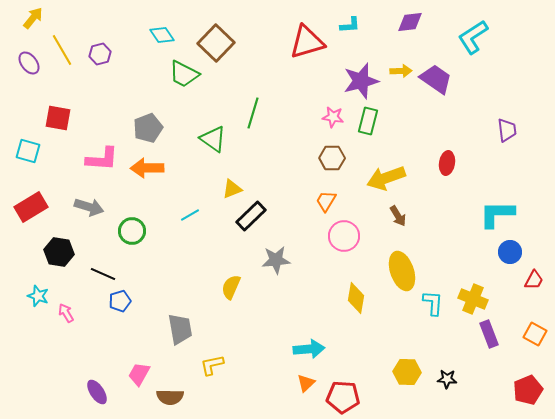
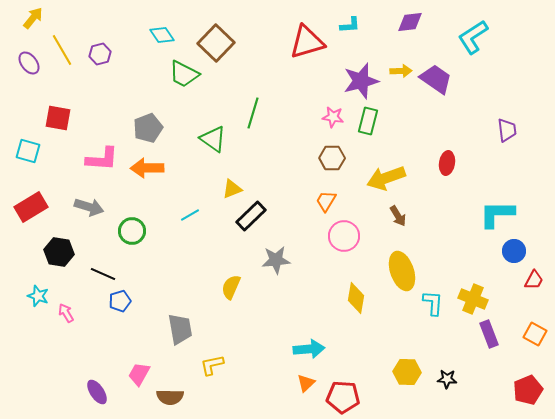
blue circle at (510, 252): moved 4 px right, 1 px up
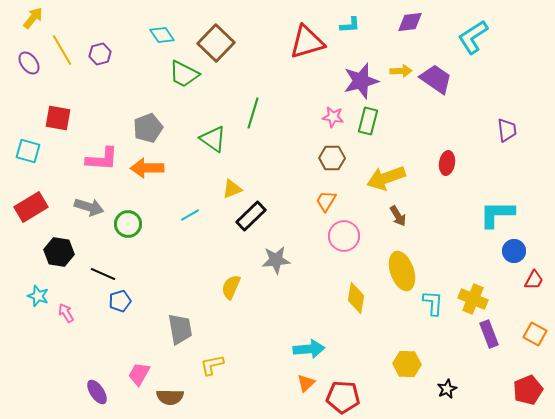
green circle at (132, 231): moved 4 px left, 7 px up
yellow hexagon at (407, 372): moved 8 px up
black star at (447, 379): moved 10 px down; rotated 30 degrees counterclockwise
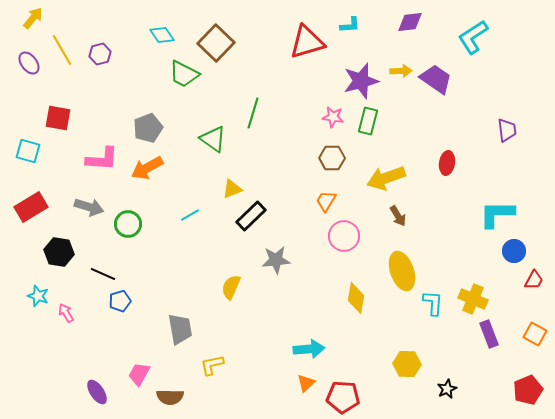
orange arrow at (147, 168): rotated 28 degrees counterclockwise
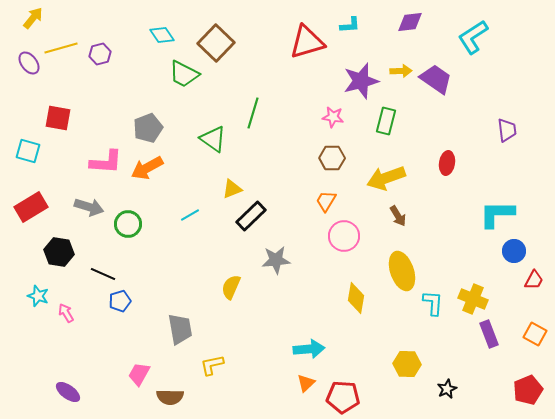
yellow line at (62, 50): moved 1 px left, 2 px up; rotated 76 degrees counterclockwise
green rectangle at (368, 121): moved 18 px right
pink L-shape at (102, 159): moved 4 px right, 3 px down
purple ellipse at (97, 392): moved 29 px left; rotated 20 degrees counterclockwise
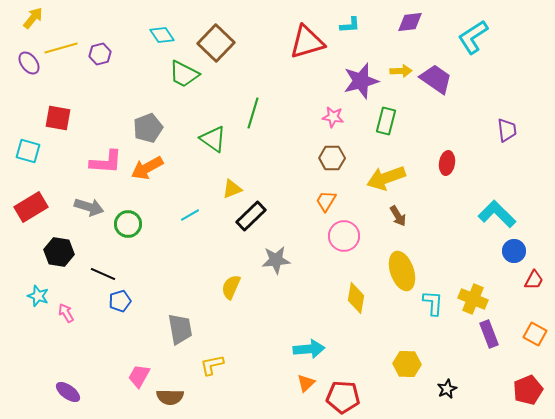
cyan L-shape at (497, 214): rotated 45 degrees clockwise
pink trapezoid at (139, 374): moved 2 px down
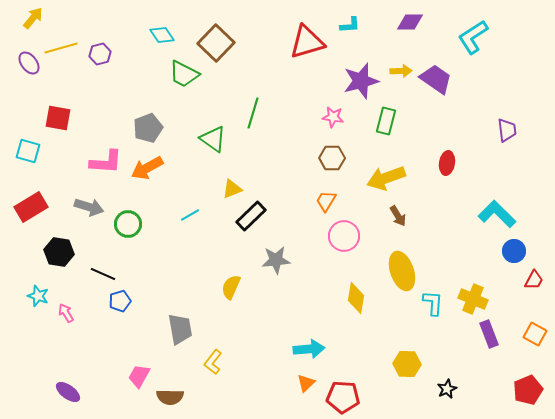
purple diamond at (410, 22): rotated 8 degrees clockwise
yellow L-shape at (212, 365): moved 1 px right, 3 px up; rotated 40 degrees counterclockwise
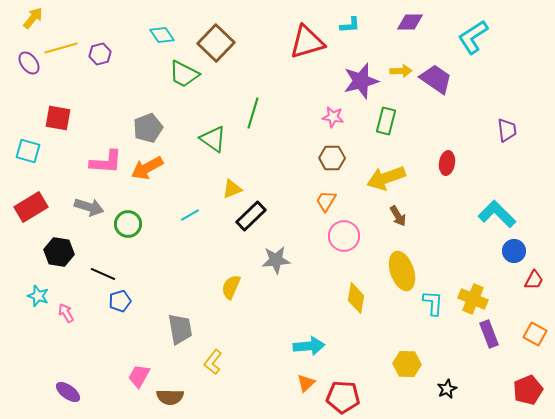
cyan arrow at (309, 349): moved 3 px up
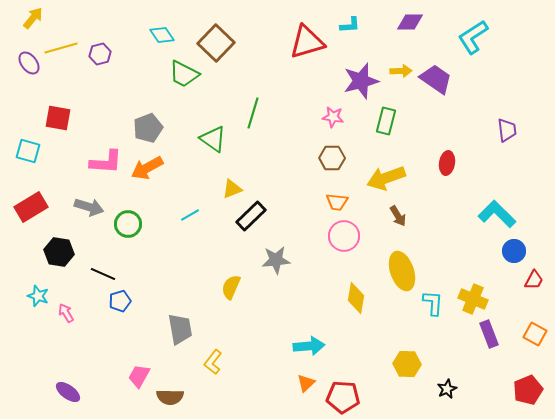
orange trapezoid at (326, 201): moved 11 px right, 1 px down; rotated 115 degrees counterclockwise
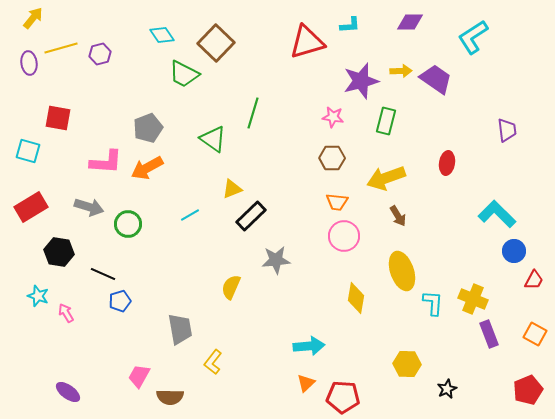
purple ellipse at (29, 63): rotated 30 degrees clockwise
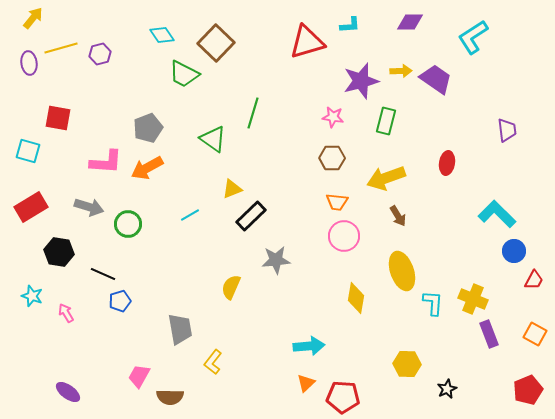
cyan star at (38, 296): moved 6 px left
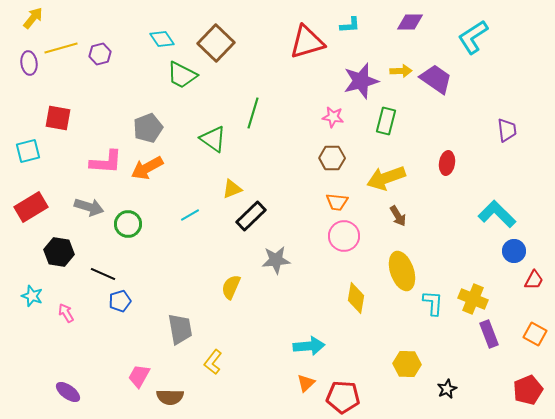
cyan diamond at (162, 35): moved 4 px down
green trapezoid at (184, 74): moved 2 px left, 1 px down
cyan square at (28, 151): rotated 30 degrees counterclockwise
